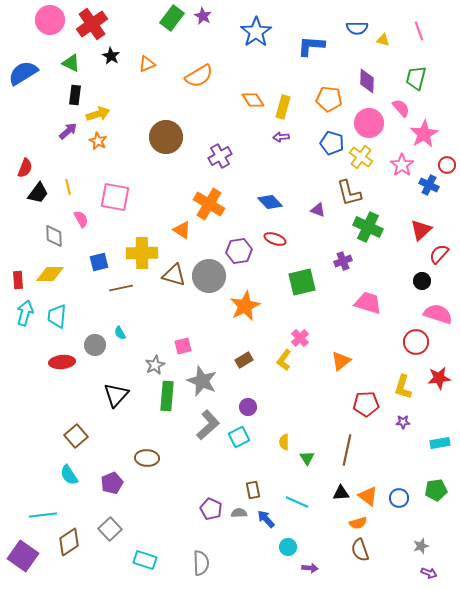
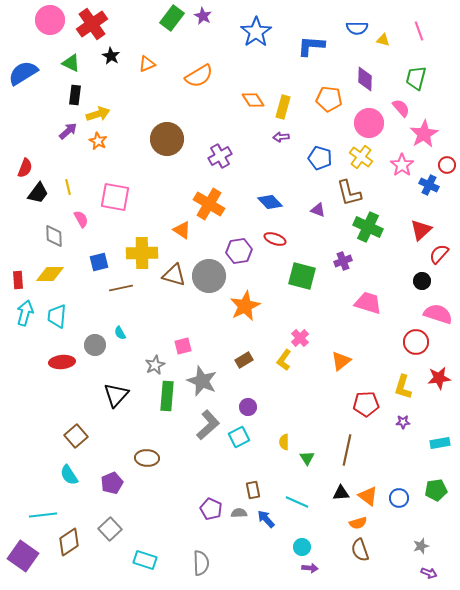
purple diamond at (367, 81): moved 2 px left, 2 px up
brown circle at (166, 137): moved 1 px right, 2 px down
blue pentagon at (332, 143): moved 12 px left, 15 px down
green square at (302, 282): moved 6 px up; rotated 28 degrees clockwise
cyan circle at (288, 547): moved 14 px right
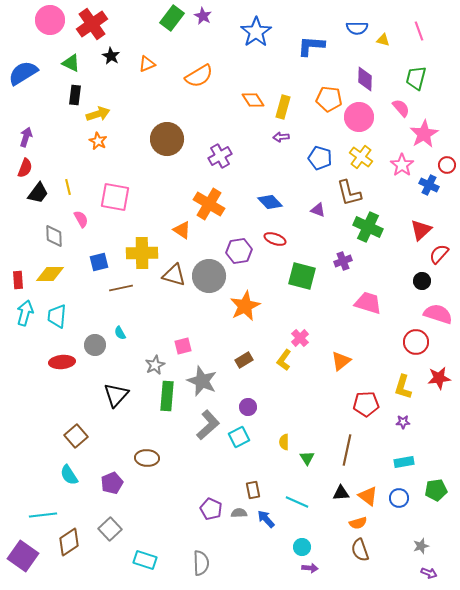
pink circle at (369, 123): moved 10 px left, 6 px up
purple arrow at (68, 131): moved 42 px left, 6 px down; rotated 30 degrees counterclockwise
cyan rectangle at (440, 443): moved 36 px left, 19 px down
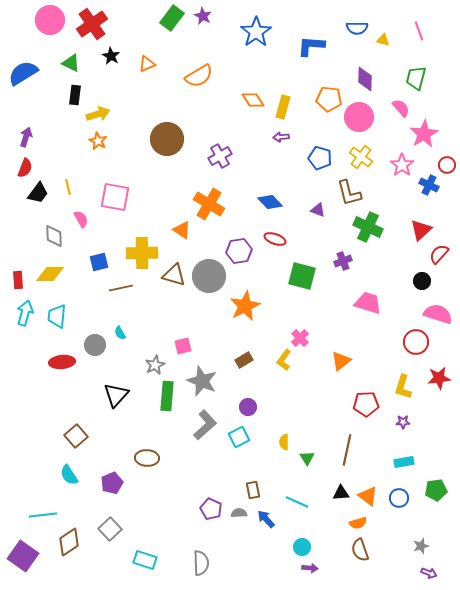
gray L-shape at (208, 425): moved 3 px left
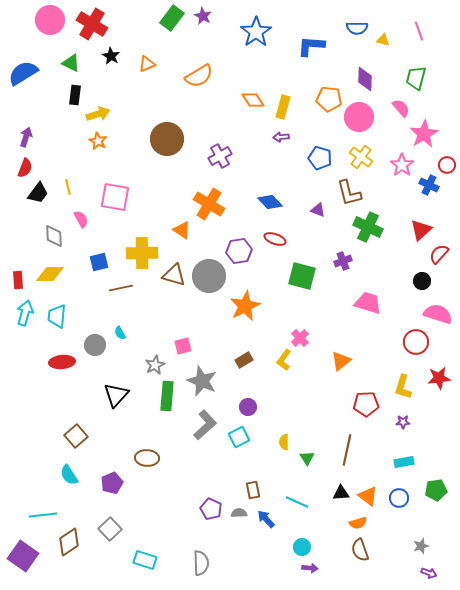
red cross at (92, 24): rotated 24 degrees counterclockwise
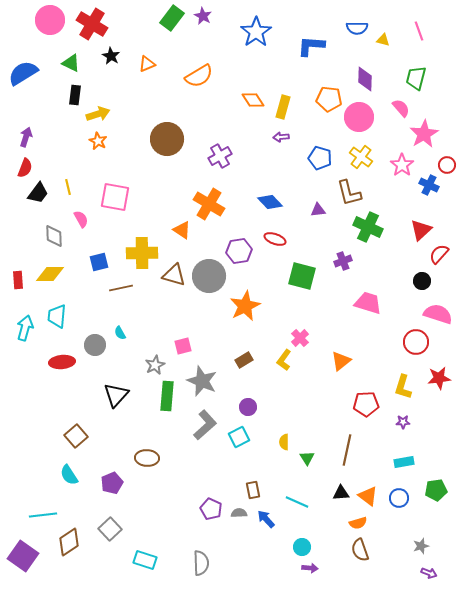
purple triangle at (318, 210): rotated 28 degrees counterclockwise
cyan arrow at (25, 313): moved 15 px down
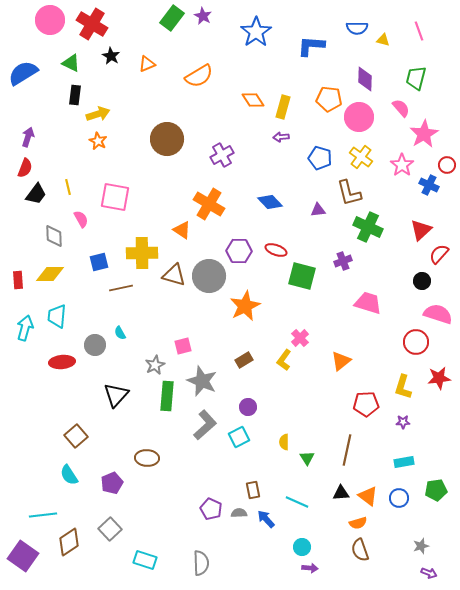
purple arrow at (26, 137): moved 2 px right
purple cross at (220, 156): moved 2 px right, 1 px up
black trapezoid at (38, 193): moved 2 px left, 1 px down
red ellipse at (275, 239): moved 1 px right, 11 px down
purple hexagon at (239, 251): rotated 10 degrees clockwise
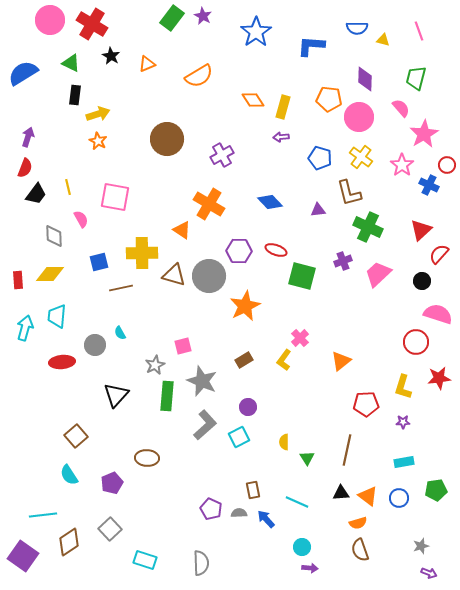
pink trapezoid at (368, 303): moved 10 px right, 29 px up; rotated 60 degrees counterclockwise
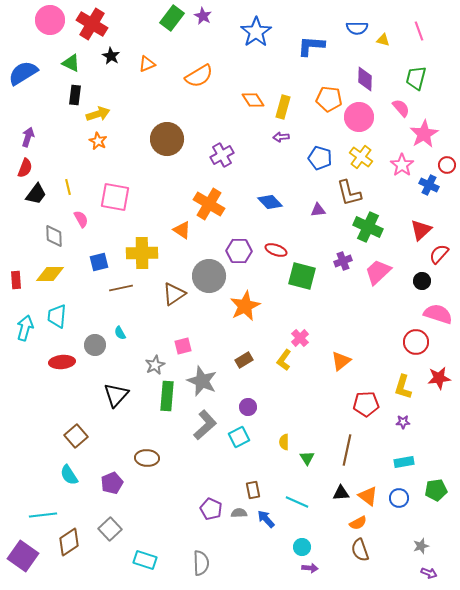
pink trapezoid at (378, 274): moved 2 px up
brown triangle at (174, 275): moved 19 px down; rotated 50 degrees counterclockwise
red rectangle at (18, 280): moved 2 px left
orange semicircle at (358, 523): rotated 12 degrees counterclockwise
